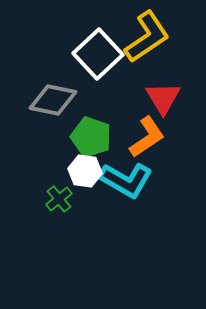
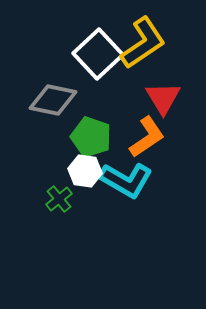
yellow L-shape: moved 4 px left, 6 px down
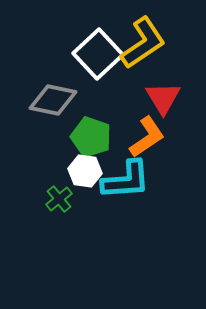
cyan L-shape: rotated 34 degrees counterclockwise
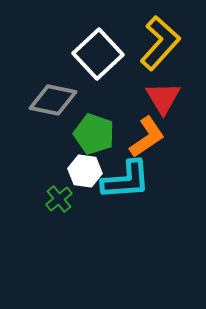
yellow L-shape: moved 17 px right; rotated 14 degrees counterclockwise
green pentagon: moved 3 px right, 3 px up
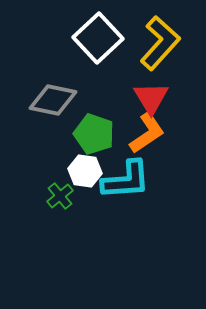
white square: moved 16 px up
red triangle: moved 12 px left
orange L-shape: moved 4 px up
green cross: moved 1 px right, 3 px up
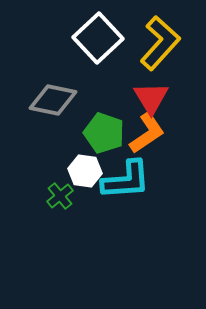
green pentagon: moved 10 px right, 1 px up
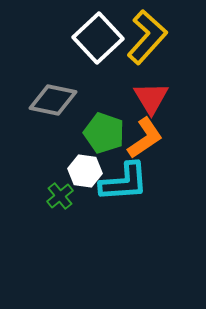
yellow L-shape: moved 13 px left, 6 px up
orange L-shape: moved 2 px left, 5 px down
cyan L-shape: moved 2 px left, 2 px down
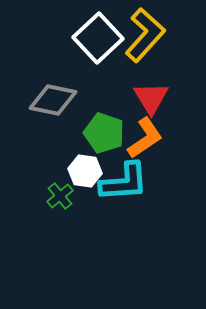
yellow L-shape: moved 2 px left, 2 px up
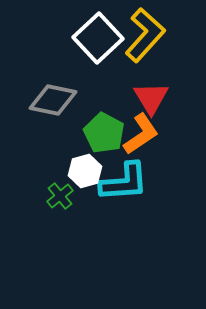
green pentagon: rotated 9 degrees clockwise
orange L-shape: moved 4 px left, 4 px up
white hexagon: rotated 24 degrees counterclockwise
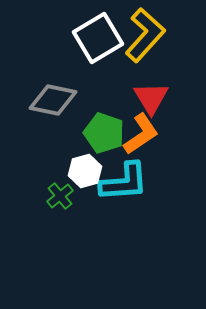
white square: rotated 12 degrees clockwise
green pentagon: rotated 9 degrees counterclockwise
